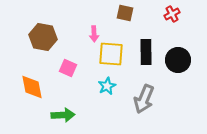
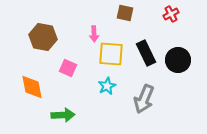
red cross: moved 1 px left
black rectangle: moved 1 px down; rotated 25 degrees counterclockwise
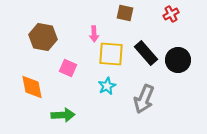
black rectangle: rotated 15 degrees counterclockwise
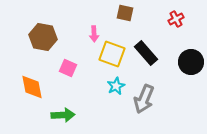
red cross: moved 5 px right, 5 px down
yellow square: moved 1 px right; rotated 16 degrees clockwise
black circle: moved 13 px right, 2 px down
cyan star: moved 9 px right
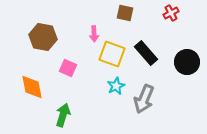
red cross: moved 5 px left, 6 px up
black circle: moved 4 px left
green arrow: rotated 70 degrees counterclockwise
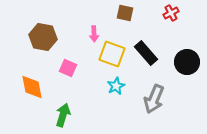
gray arrow: moved 10 px right
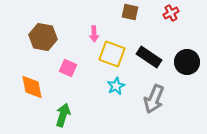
brown square: moved 5 px right, 1 px up
black rectangle: moved 3 px right, 4 px down; rotated 15 degrees counterclockwise
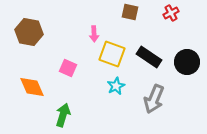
brown hexagon: moved 14 px left, 5 px up
orange diamond: rotated 12 degrees counterclockwise
